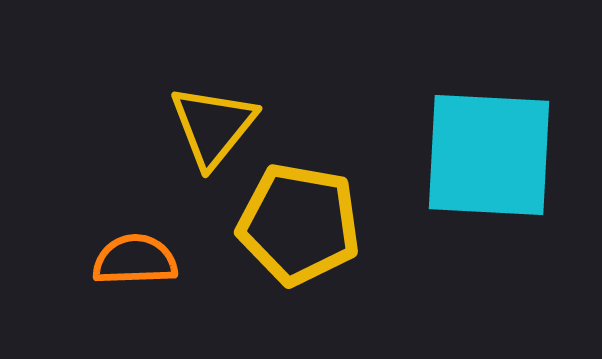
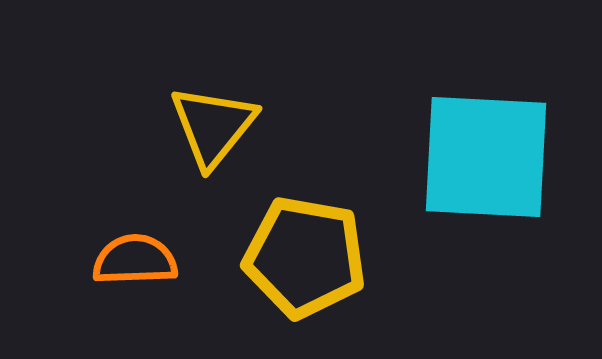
cyan square: moved 3 px left, 2 px down
yellow pentagon: moved 6 px right, 33 px down
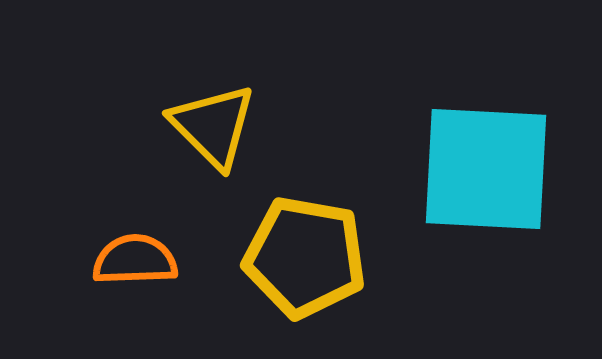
yellow triangle: rotated 24 degrees counterclockwise
cyan square: moved 12 px down
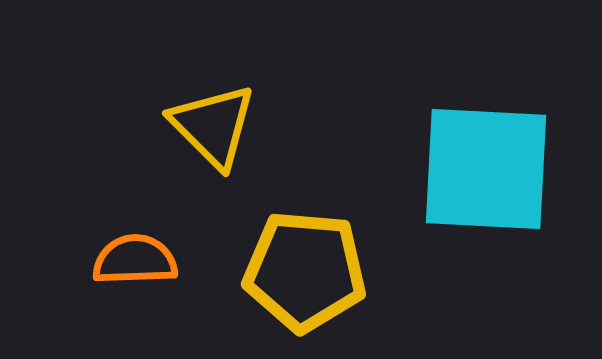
yellow pentagon: moved 14 px down; rotated 5 degrees counterclockwise
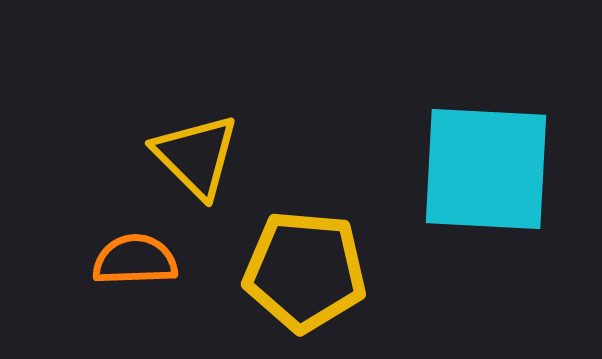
yellow triangle: moved 17 px left, 30 px down
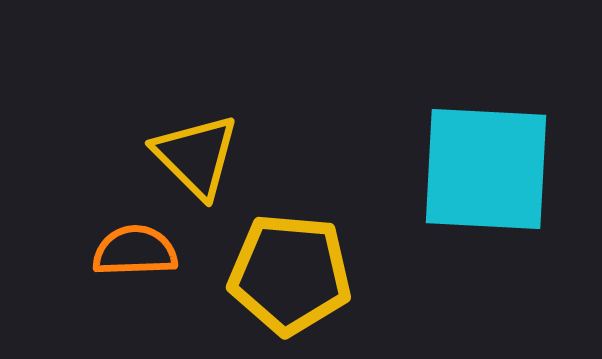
orange semicircle: moved 9 px up
yellow pentagon: moved 15 px left, 3 px down
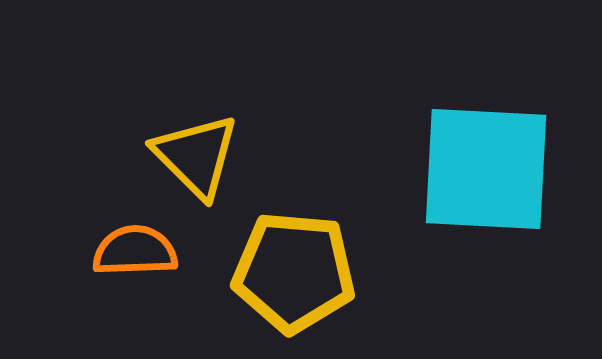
yellow pentagon: moved 4 px right, 2 px up
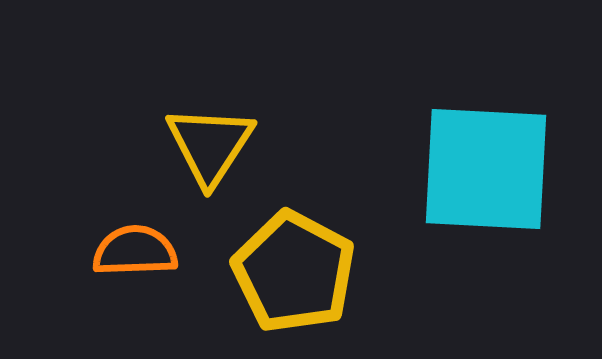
yellow triangle: moved 14 px right, 11 px up; rotated 18 degrees clockwise
yellow pentagon: rotated 23 degrees clockwise
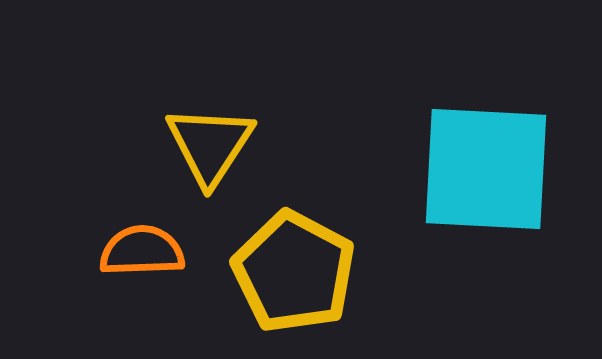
orange semicircle: moved 7 px right
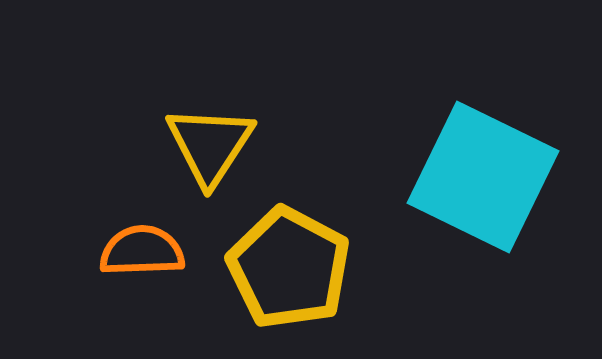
cyan square: moved 3 px left, 8 px down; rotated 23 degrees clockwise
yellow pentagon: moved 5 px left, 4 px up
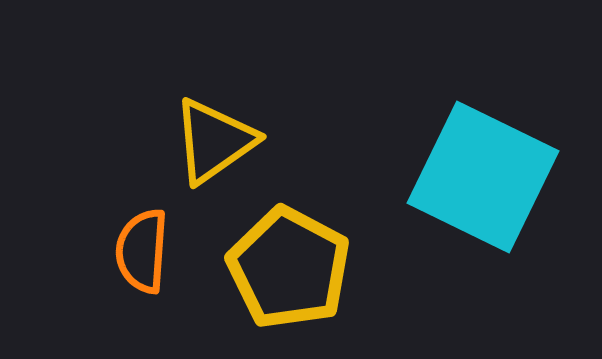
yellow triangle: moved 4 px right, 4 px up; rotated 22 degrees clockwise
orange semicircle: rotated 84 degrees counterclockwise
